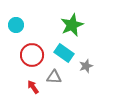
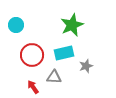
cyan rectangle: rotated 48 degrees counterclockwise
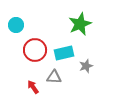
green star: moved 8 px right, 1 px up
red circle: moved 3 px right, 5 px up
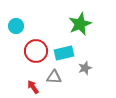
cyan circle: moved 1 px down
red circle: moved 1 px right, 1 px down
gray star: moved 1 px left, 2 px down
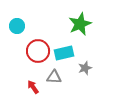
cyan circle: moved 1 px right
red circle: moved 2 px right
